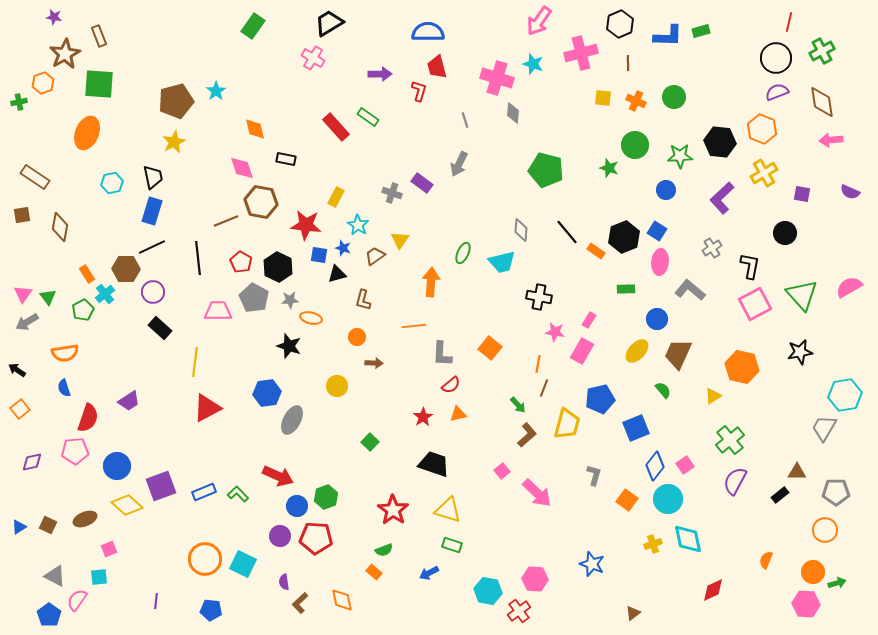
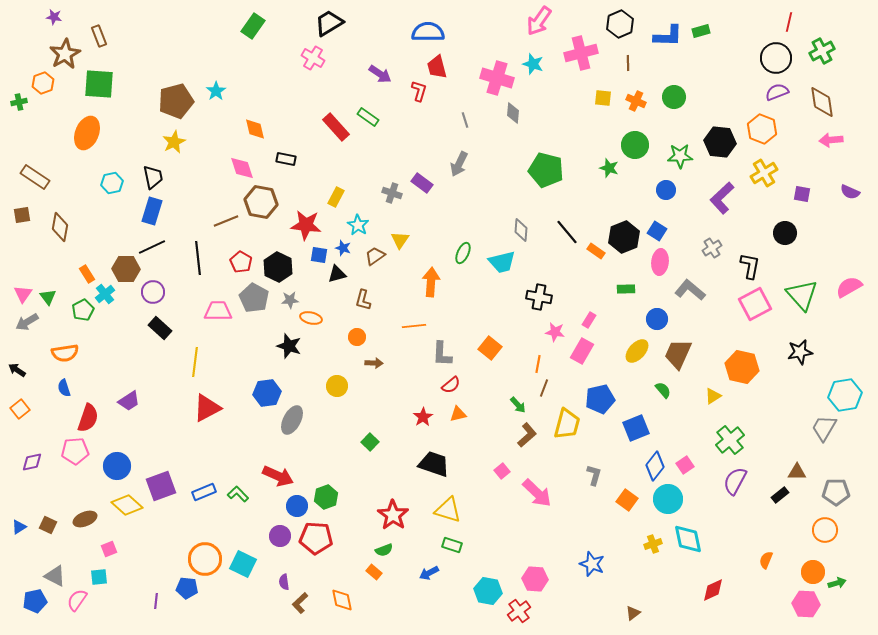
purple arrow at (380, 74): rotated 35 degrees clockwise
red star at (393, 510): moved 5 px down
blue pentagon at (211, 610): moved 24 px left, 22 px up
blue pentagon at (49, 615): moved 14 px left, 14 px up; rotated 25 degrees clockwise
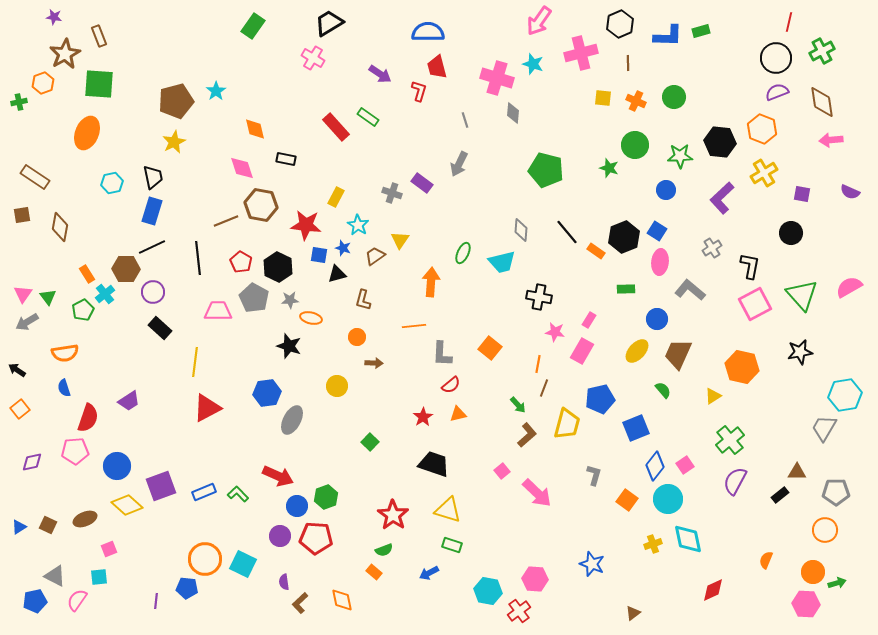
brown hexagon at (261, 202): moved 3 px down
black circle at (785, 233): moved 6 px right
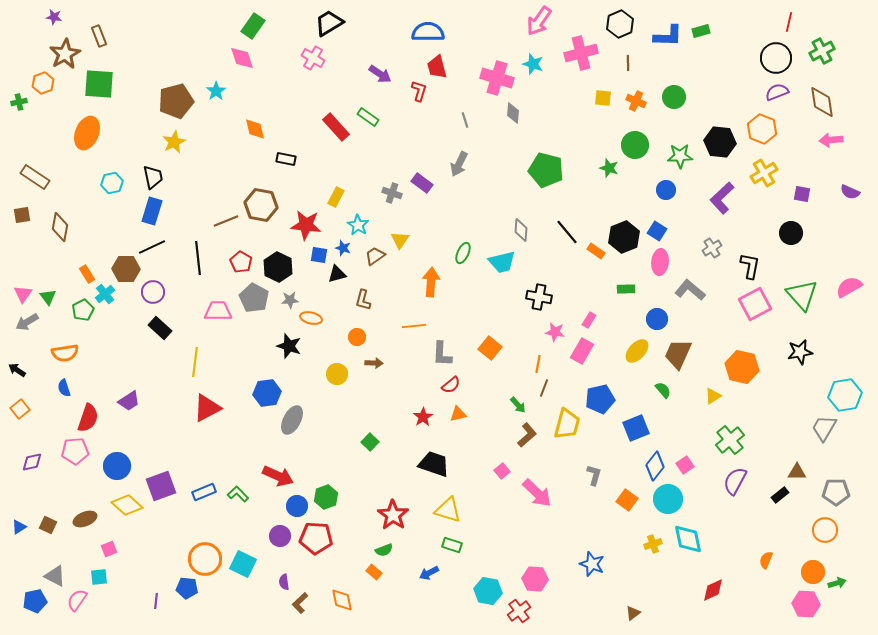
pink diamond at (242, 168): moved 110 px up
yellow circle at (337, 386): moved 12 px up
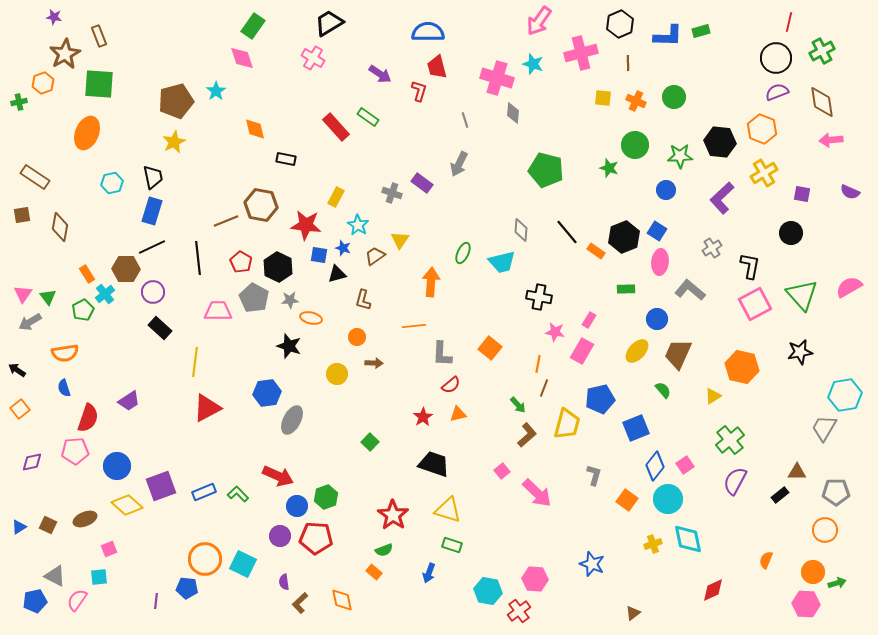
gray arrow at (27, 322): moved 3 px right
blue arrow at (429, 573): rotated 42 degrees counterclockwise
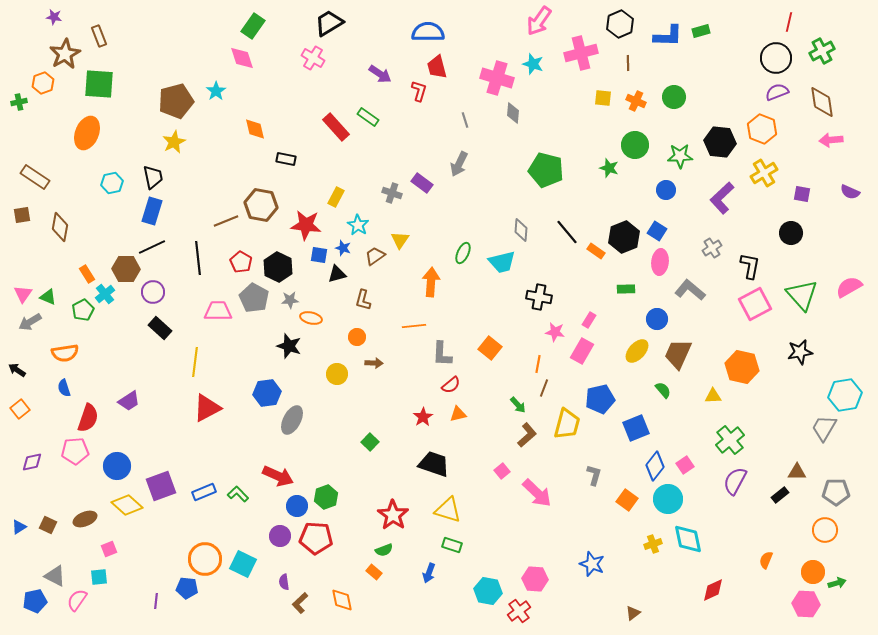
green triangle at (48, 297): rotated 30 degrees counterclockwise
yellow triangle at (713, 396): rotated 30 degrees clockwise
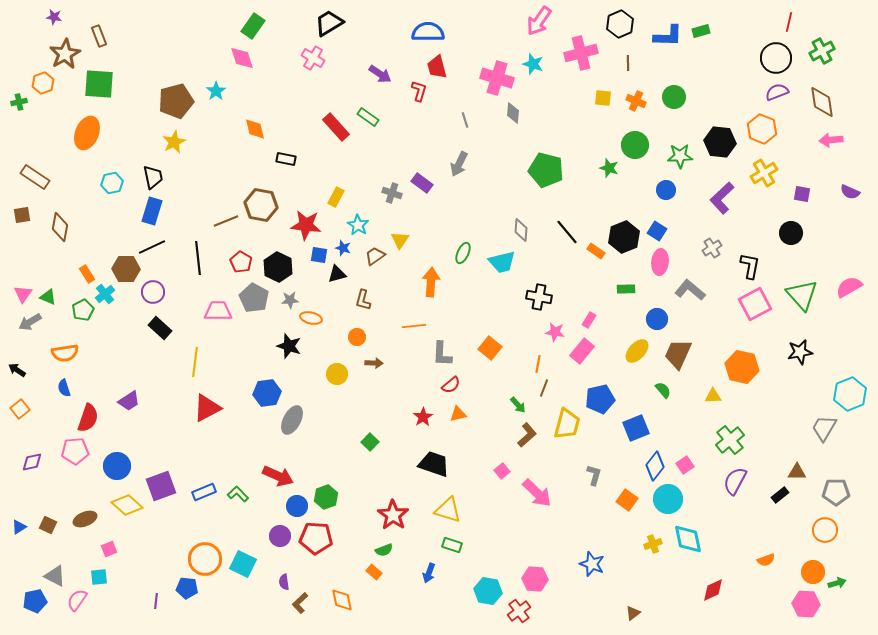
pink rectangle at (582, 351): rotated 10 degrees clockwise
cyan hexagon at (845, 395): moved 5 px right, 1 px up; rotated 12 degrees counterclockwise
orange semicircle at (766, 560): rotated 132 degrees counterclockwise
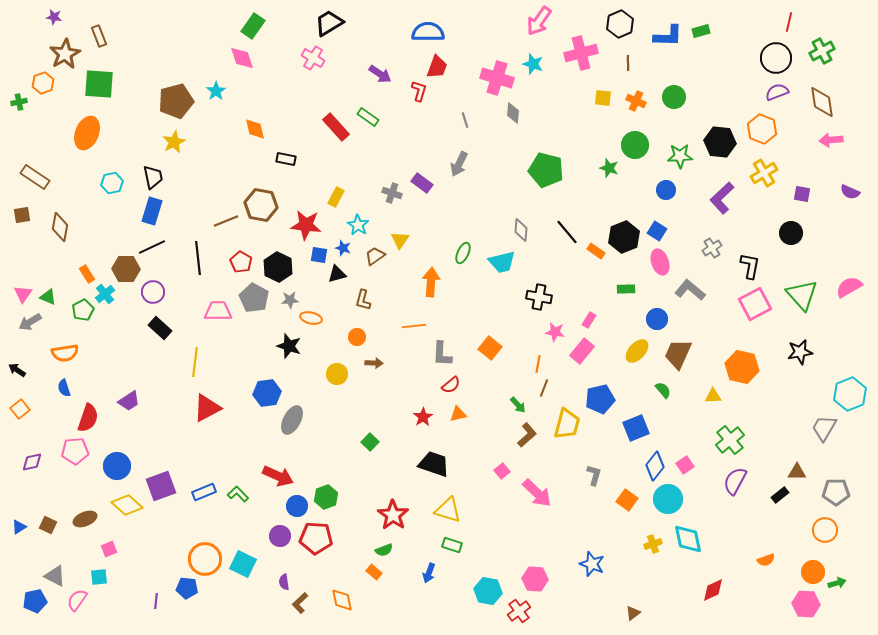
red trapezoid at (437, 67): rotated 145 degrees counterclockwise
pink ellipse at (660, 262): rotated 25 degrees counterclockwise
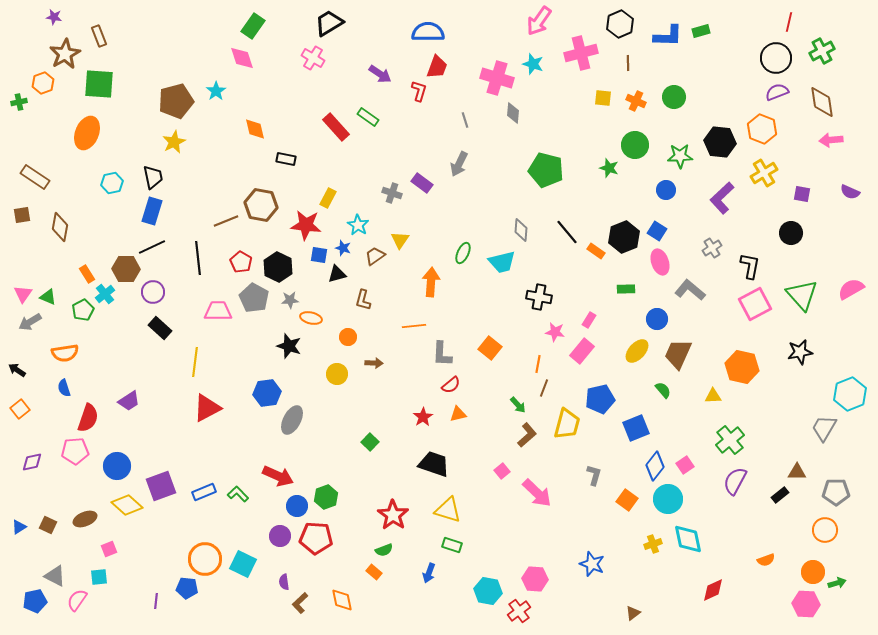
yellow rectangle at (336, 197): moved 8 px left, 1 px down
pink semicircle at (849, 287): moved 2 px right, 2 px down
orange circle at (357, 337): moved 9 px left
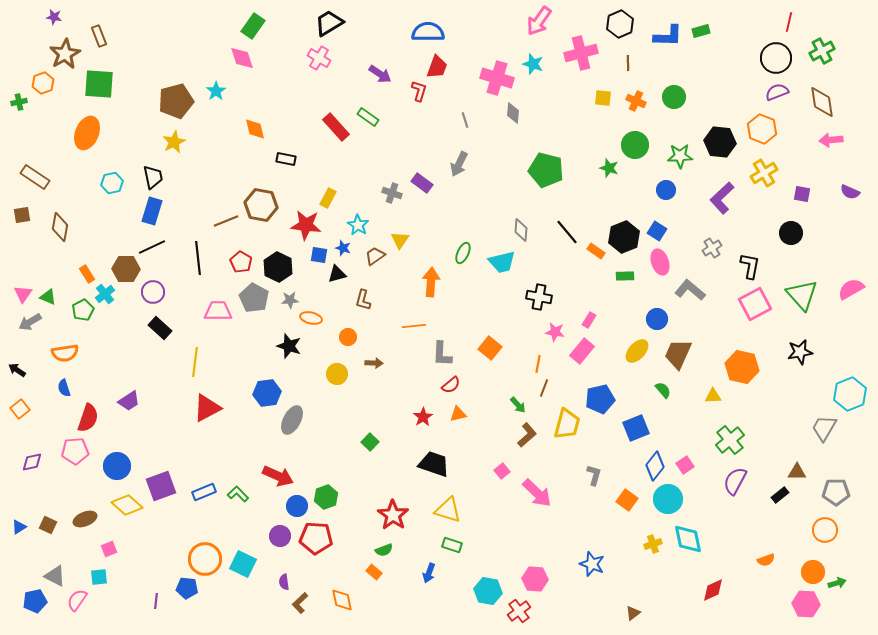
pink cross at (313, 58): moved 6 px right
green rectangle at (626, 289): moved 1 px left, 13 px up
